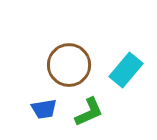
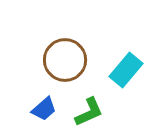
brown circle: moved 4 px left, 5 px up
blue trapezoid: rotated 32 degrees counterclockwise
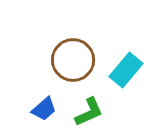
brown circle: moved 8 px right
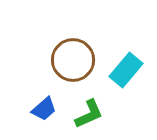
green L-shape: moved 2 px down
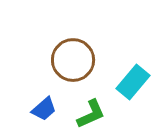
cyan rectangle: moved 7 px right, 12 px down
green L-shape: moved 2 px right
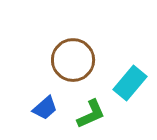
cyan rectangle: moved 3 px left, 1 px down
blue trapezoid: moved 1 px right, 1 px up
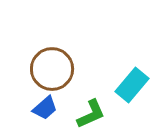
brown circle: moved 21 px left, 9 px down
cyan rectangle: moved 2 px right, 2 px down
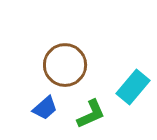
brown circle: moved 13 px right, 4 px up
cyan rectangle: moved 1 px right, 2 px down
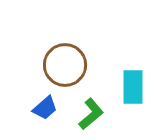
cyan rectangle: rotated 40 degrees counterclockwise
green L-shape: rotated 16 degrees counterclockwise
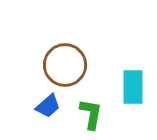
blue trapezoid: moved 3 px right, 2 px up
green L-shape: rotated 40 degrees counterclockwise
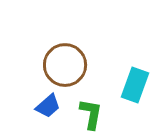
cyan rectangle: moved 2 px right, 2 px up; rotated 20 degrees clockwise
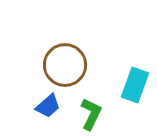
green L-shape: rotated 16 degrees clockwise
